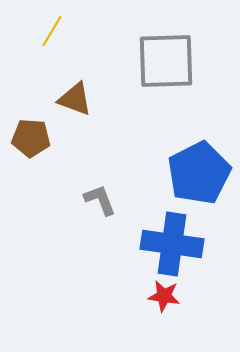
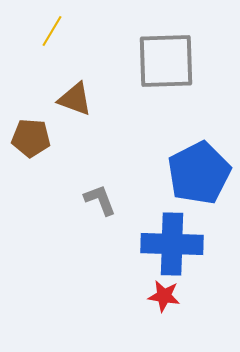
blue cross: rotated 6 degrees counterclockwise
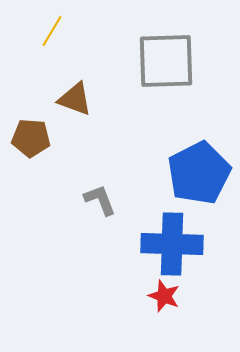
red star: rotated 12 degrees clockwise
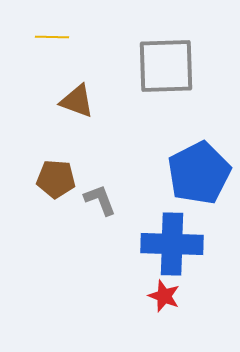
yellow line: moved 6 px down; rotated 60 degrees clockwise
gray square: moved 5 px down
brown triangle: moved 2 px right, 2 px down
brown pentagon: moved 25 px right, 41 px down
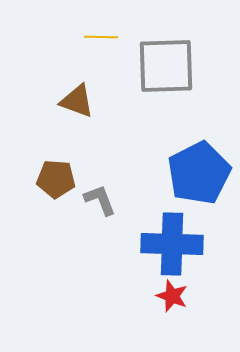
yellow line: moved 49 px right
red star: moved 8 px right
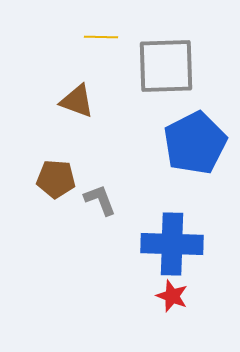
blue pentagon: moved 4 px left, 30 px up
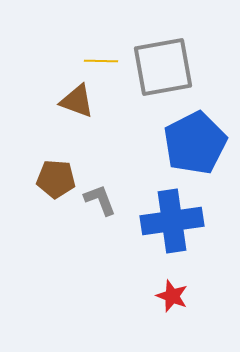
yellow line: moved 24 px down
gray square: moved 3 px left, 1 px down; rotated 8 degrees counterclockwise
blue cross: moved 23 px up; rotated 10 degrees counterclockwise
